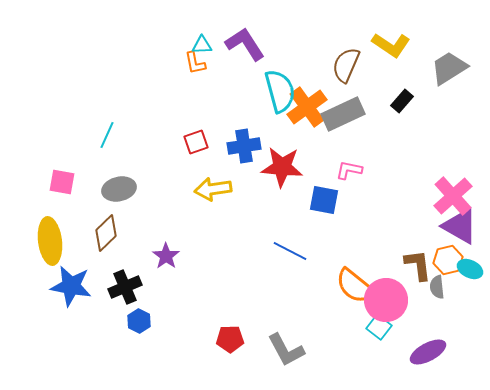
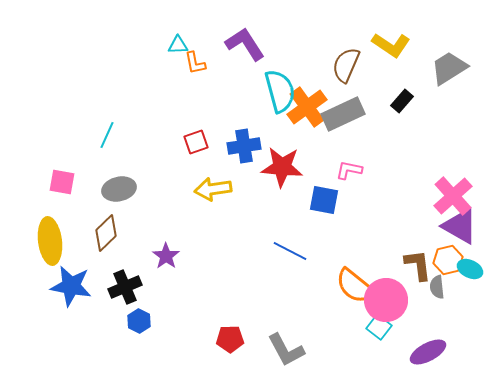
cyan triangle: moved 24 px left
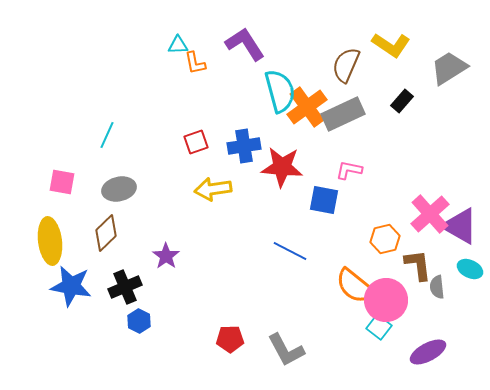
pink cross: moved 23 px left, 18 px down
orange hexagon: moved 63 px left, 21 px up
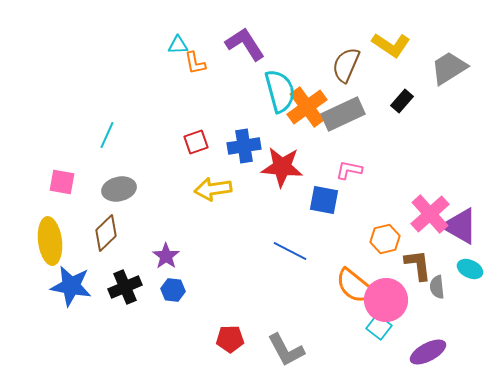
blue hexagon: moved 34 px right, 31 px up; rotated 20 degrees counterclockwise
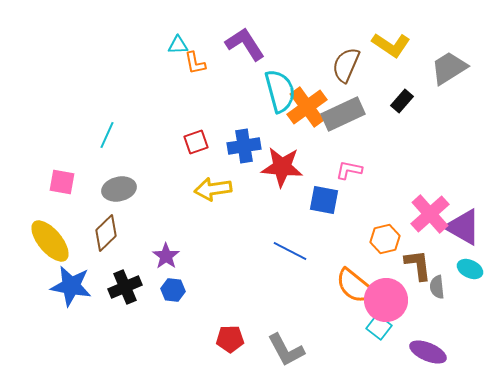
purple triangle: moved 3 px right, 1 px down
yellow ellipse: rotated 33 degrees counterclockwise
purple ellipse: rotated 51 degrees clockwise
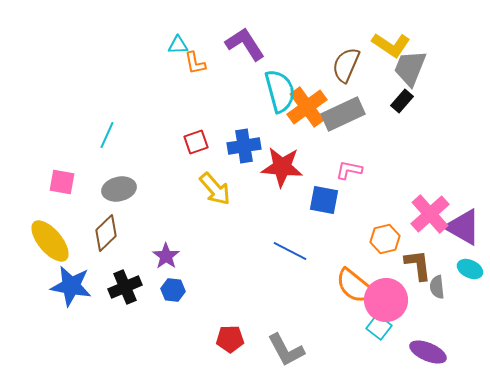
gray trapezoid: moved 39 px left; rotated 36 degrees counterclockwise
yellow arrow: moved 2 px right; rotated 123 degrees counterclockwise
